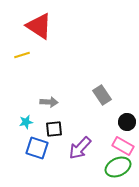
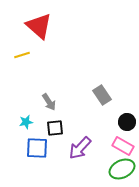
red triangle: rotated 8 degrees clockwise
gray arrow: rotated 54 degrees clockwise
black square: moved 1 px right, 1 px up
blue square: rotated 15 degrees counterclockwise
green ellipse: moved 4 px right, 2 px down
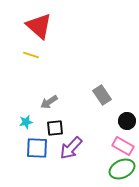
yellow line: moved 9 px right; rotated 35 degrees clockwise
gray arrow: rotated 90 degrees clockwise
black circle: moved 1 px up
purple arrow: moved 9 px left
